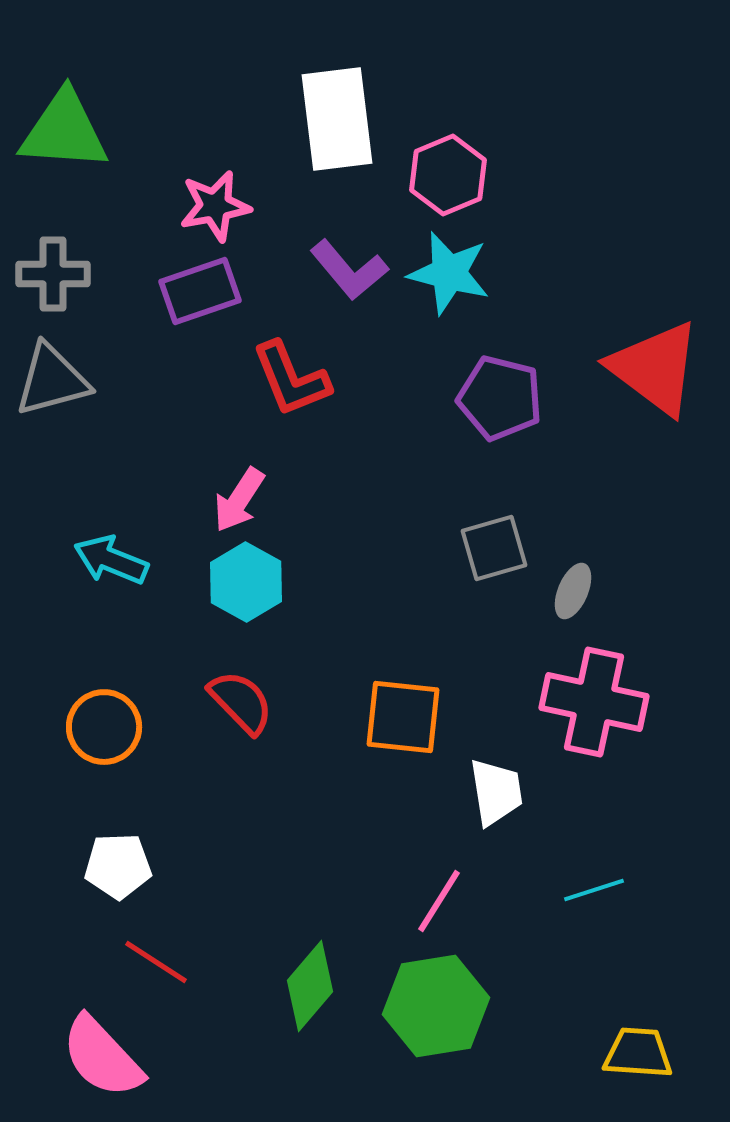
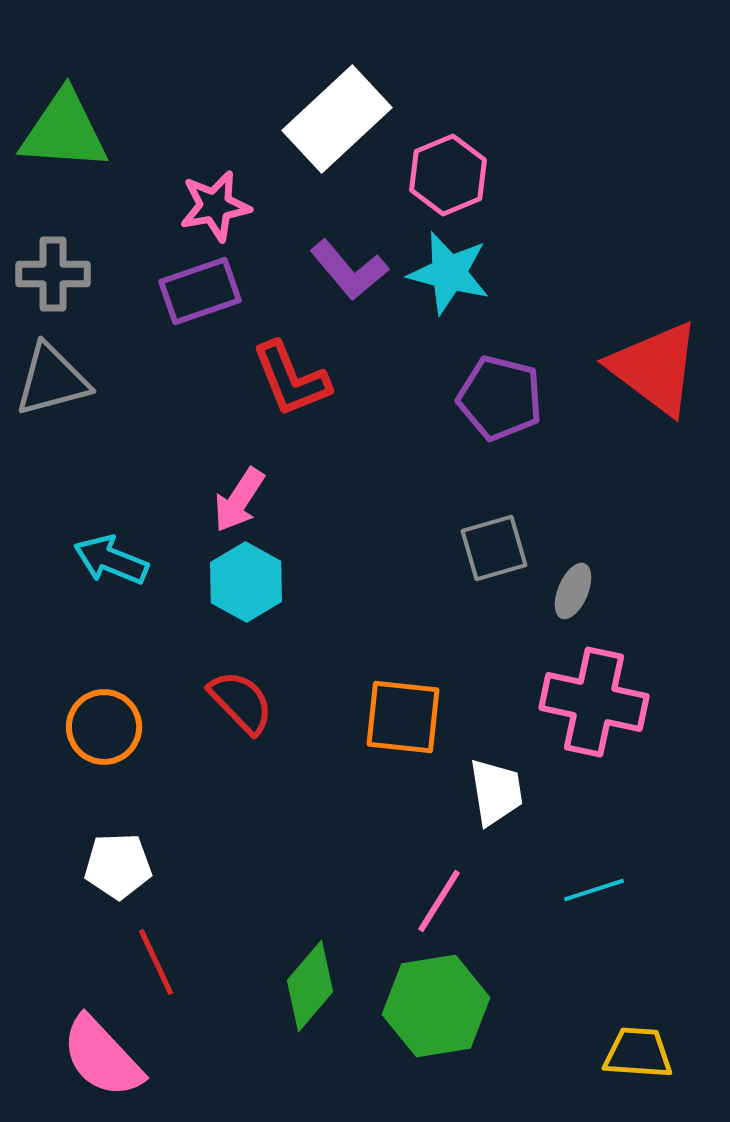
white rectangle: rotated 54 degrees clockwise
red line: rotated 32 degrees clockwise
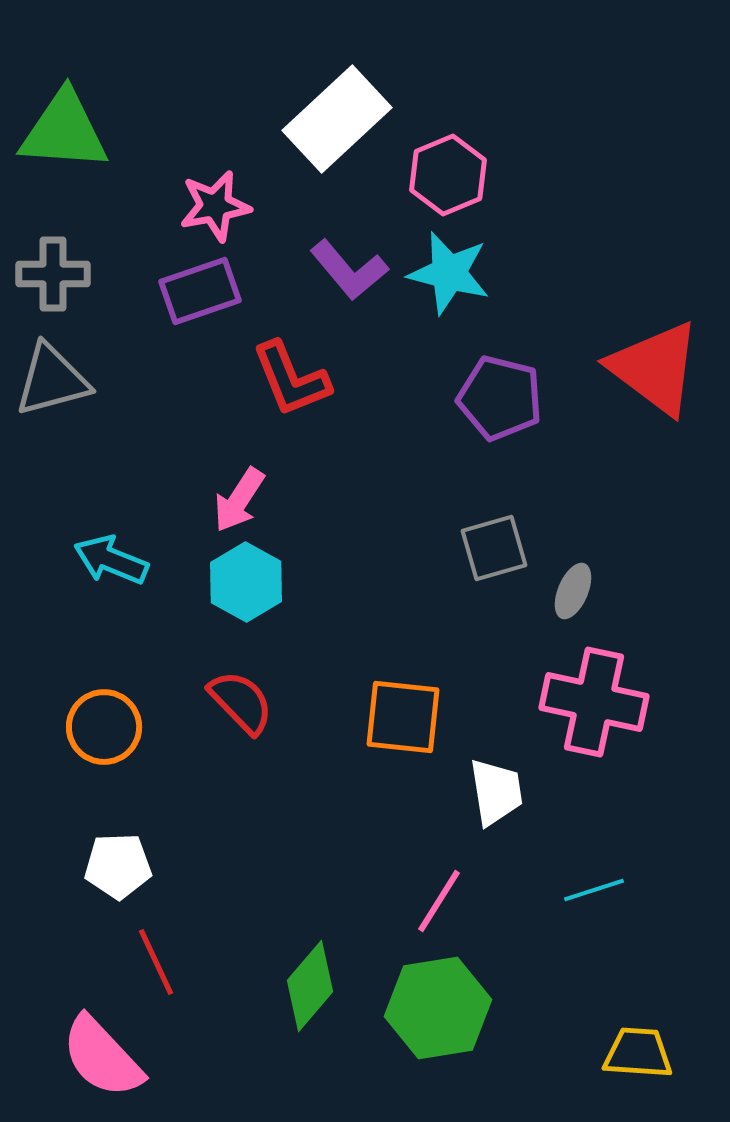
green hexagon: moved 2 px right, 2 px down
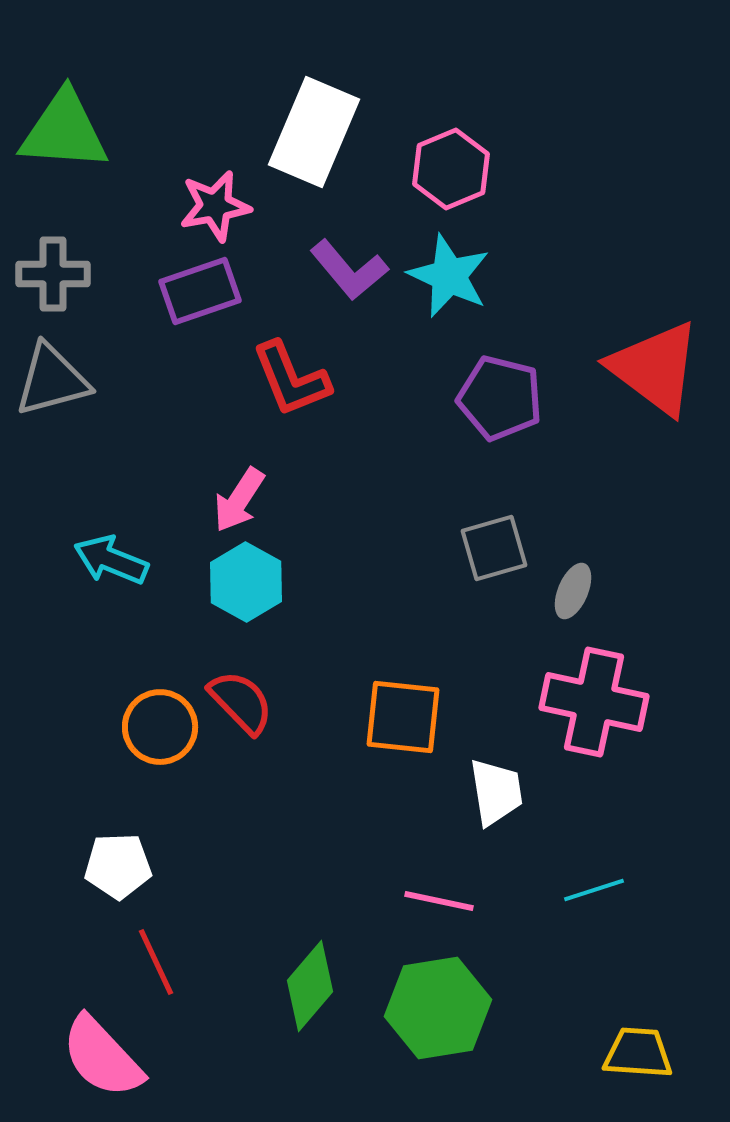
white rectangle: moved 23 px left, 13 px down; rotated 24 degrees counterclockwise
pink hexagon: moved 3 px right, 6 px up
cyan star: moved 3 px down; rotated 10 degrees clockwise
orange circle: moved 56 px right
pink line: rotated 70 degrees clockwise
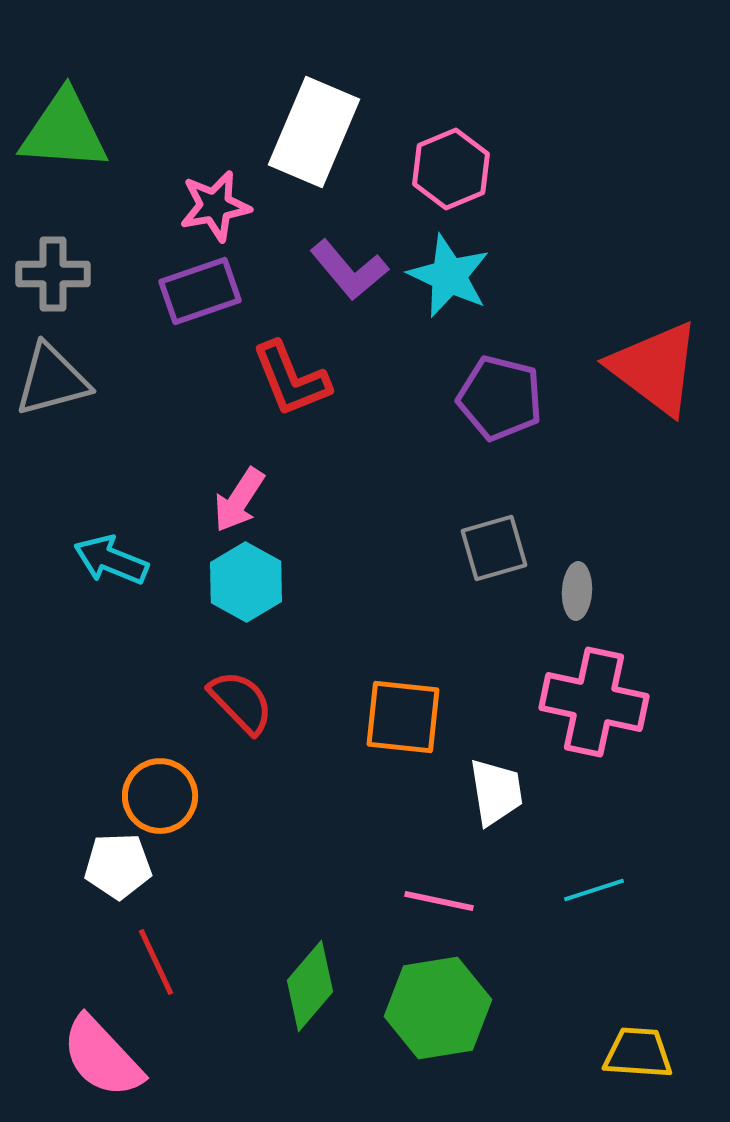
gray ellipse: moved 4 px right; rotated 20 degrees counterclockwise
orange circle: moved 69 px down
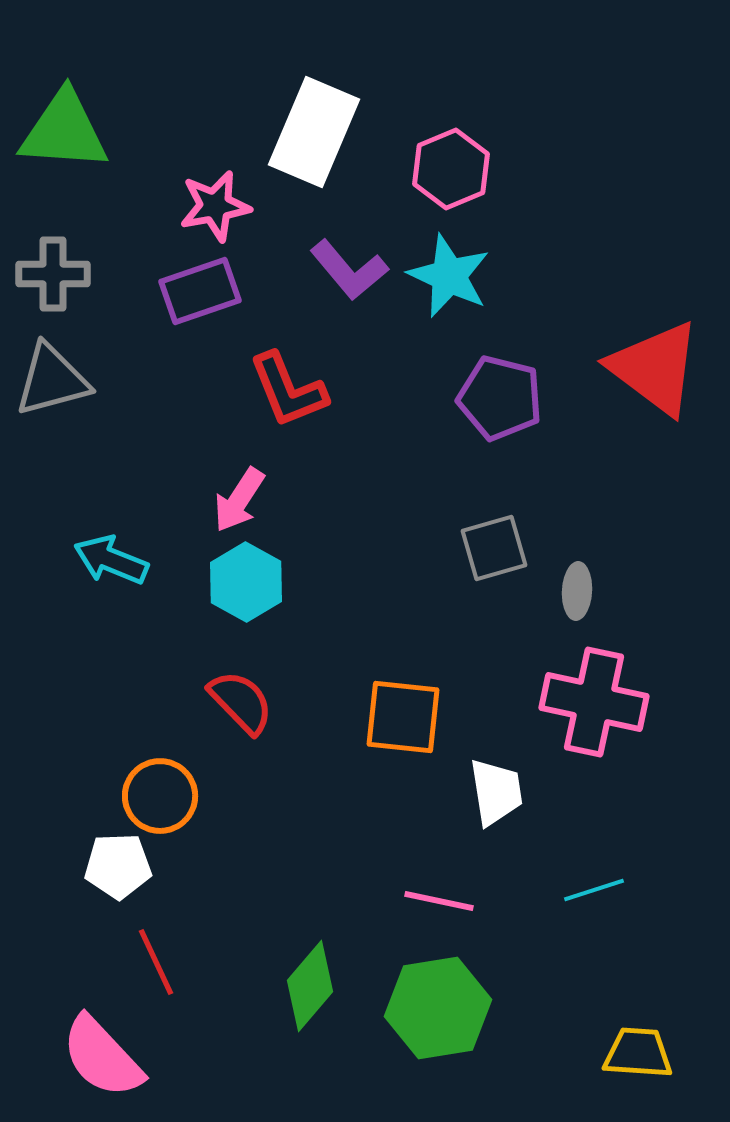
red L-shape: moved 3 px left, 11 px down
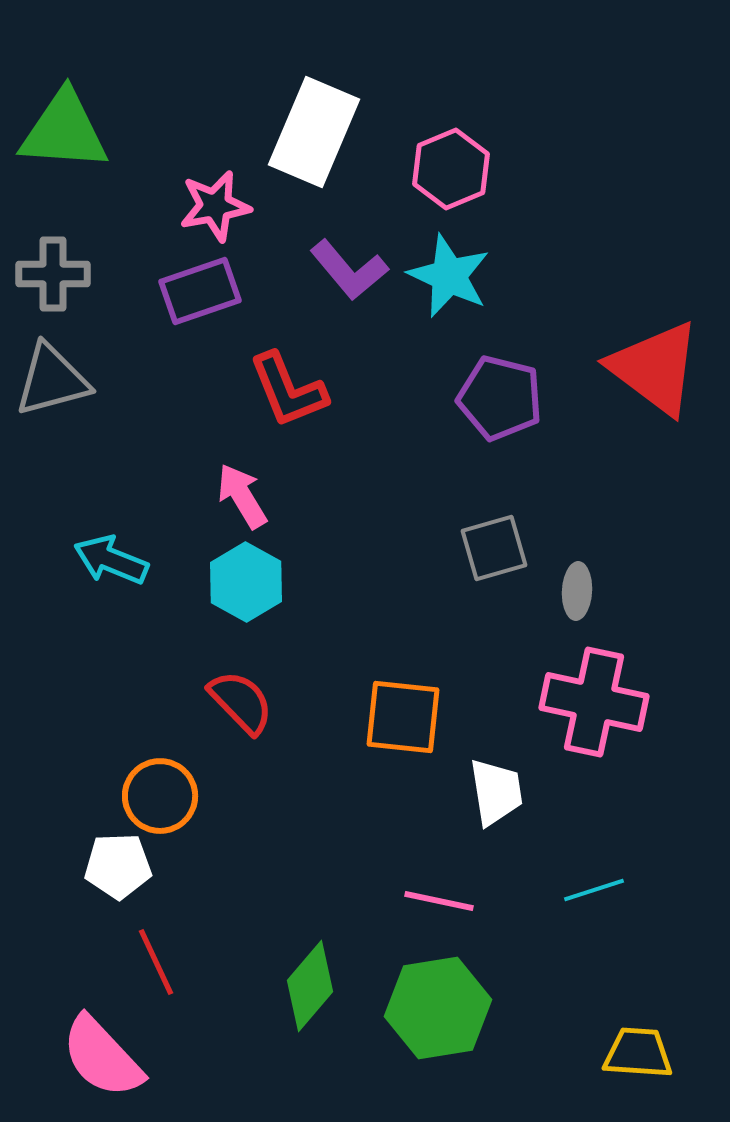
pink arrow: moved 3 px right, 4 px up; rotated 116 degrees clockwise
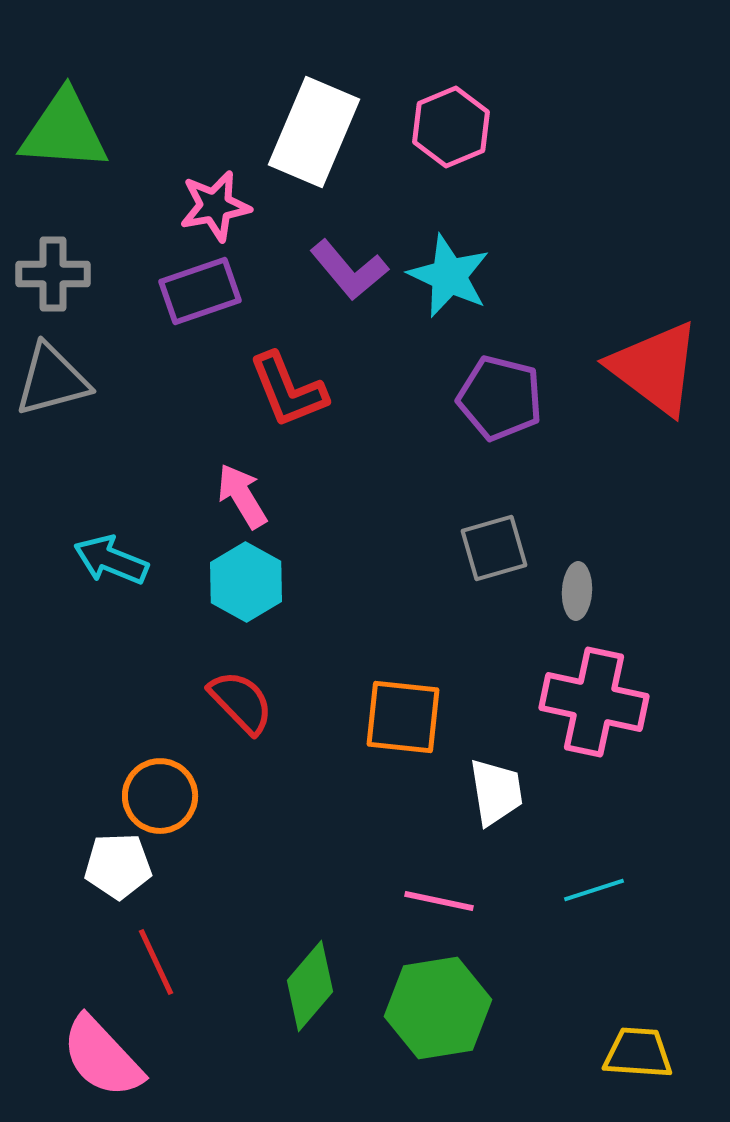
pink hexagon: moved 42 px up
